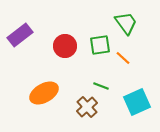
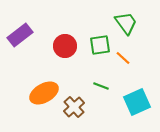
brown cross: moved 13 px left
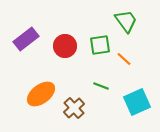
green trapezoid: moved 2 px up
purple rectangle: moved 6 px right, 4 px down
orange line: moved 1 px right, 1 px down
orange ellipse: moved 3 px left, 1 px down; rotated 8 degrees counterclockwise
brown cross: moved 1 px down
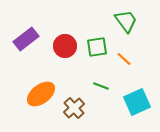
green square: moved 3 px left, 2 px down
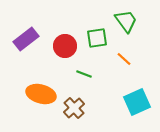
green square: moved 9 px up
green line: moved 17 px left, 12 px up
orange ellipse: rotated 52 degrees clockwise
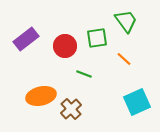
orange ellipse: moved 2 px down; rotated 28 degrees counterclockwise
brown cross: moved 3 px left, 1 px down
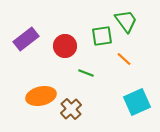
green square: moved 5 px right, 2 px up
green line: moved 2 px right, 1 px up
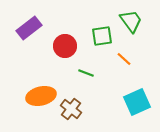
green trapezoid: moved 5 px right
purple rectangle: moved 3 px right, 11 px up
brown cross: rotated 10 degrees counterclockwise
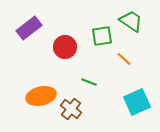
green trapezoid: rotated 20 degrees counterclockwise
red circle: moved 1 px down
green line: moved 3 px right, 9 px down
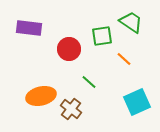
green trapezoid: moved 1 px down
purple rectangle: rotated 45 degrees clockwise
red circle: moved 4 px right, 2 px down
green line: rotated 21 degrees clockwise
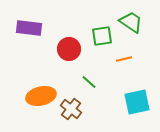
orange line: rotated 56 degrees counterclockwise
cyan square: rotated 12 degrees clockwise
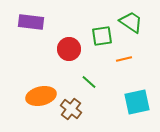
purple rectangle: moved 2 px right, 6 px up
